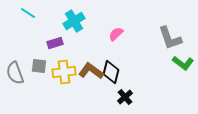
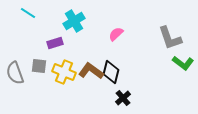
yellow cross: rotated 30 degrees clockwise
black cross: moved 2 px left, 1 px down
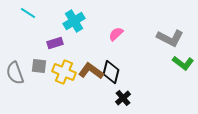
gray L-shape: rotated 44 degrees counterclockwise
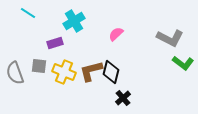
brown L-shape: rotated 50 degrees counterclockwise
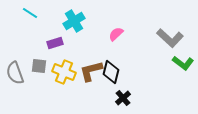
cyan line: moved 2 px right
gray L-shape: rotated 16 degrees clockwise
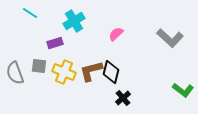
green L-shape: moved 27 px down
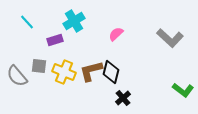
cyan line: moved 3 px left, 9 px down; rotated 14 degrees clockwise
purple rectangle: moved 3 px up
gray semicircle: moved 2 px right, 3 px down; rotated 20 degrees counterclockwise
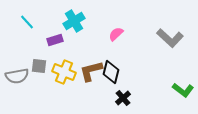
gray semicircle: rotated 60 degrees counterclockwise
